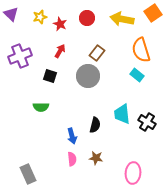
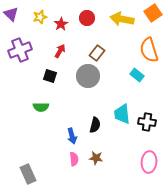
red star: moved 1 px right; rotated 16 degrees clockwise
orange semicircle: moved 8 px right
purple cross: moved 6 px up
black cross: rotated 24 degrees counterclockwise
pink semicircle: moved 2 px right
pink ellipse: moved 16 px right, 11 px up
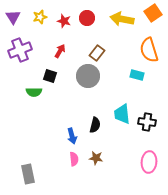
purple triangle: moved 2 px right, 3 px down; rotated 14 degrees clockwise
red star: moved 3 px right, 3 px up; rotated 24 degrees counterclockwise
cyan rectangle: rotated 24 degrees counterclockwise
green semicircle: moved 7 px left, 15 px up
gray rectangle: rotated 12 degrees clockwise
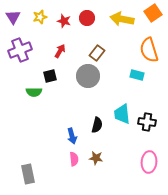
black square: rotated 32 degrees counterclockwise
black semicircle: moved 2 px right
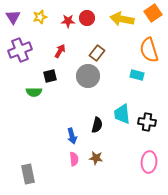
red star: moved 4 px right; rotated 16 degrees counterclockwise
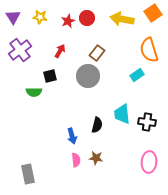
yellow star: rotated 24 degrees clockwise
red star: rotated 24 degrees counterclockwise
purple cross: rotated 15 degrees counterclockwise
cyan rectangle: rotated 48 degrees counterclockwise
pink semicircle: moved 2 px right, 1 px down
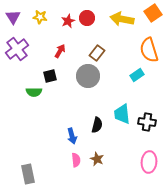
purple cross: moved 3 px left, 1 px up
brown star: moved 1 px right, 1 px down; rotated 16 degrees clockwise
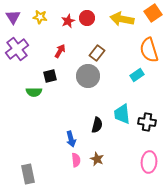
blue arrow: moved 1 px left, 3 px down
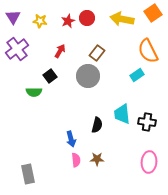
yellow star: moved 4 px down
orange semicircle: moved 1 px left, 1 px down; rotated 10 degrees counterclockwise
black square: rotated 24 degrees counterclockwise
brown star: rotated 24 degrees counterclockwise
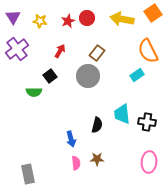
pink semicircle: moved 3 px down
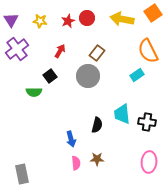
purple triangle: moved 2 px left, 3 px down
gray rectangle: moved 6 px left
